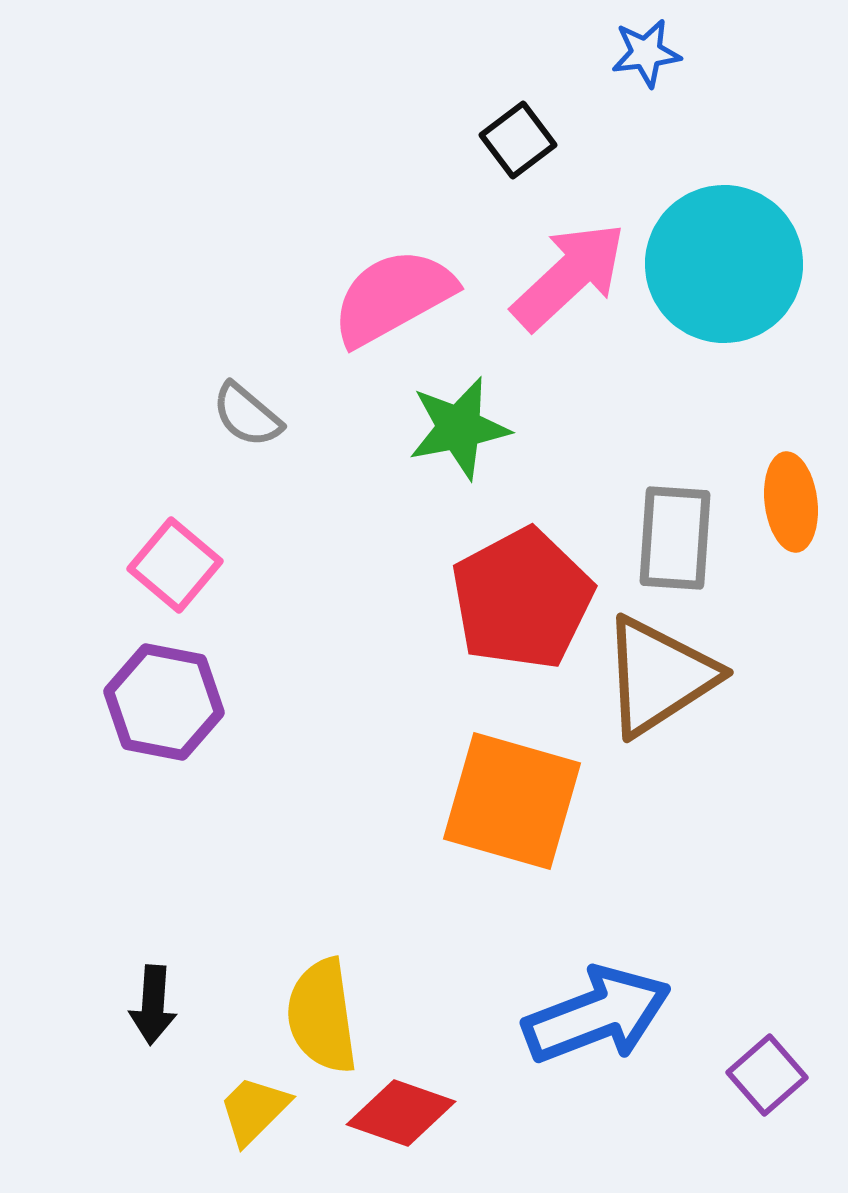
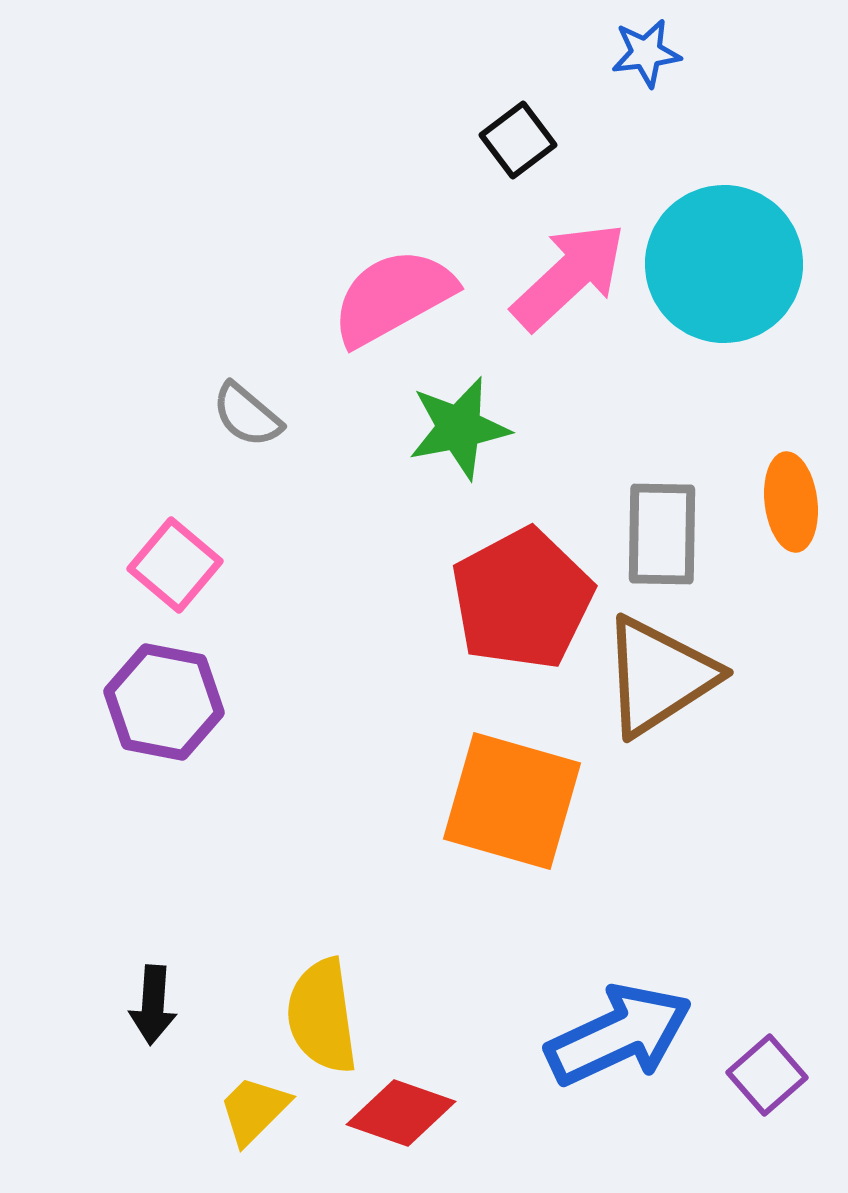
gray rectangle: moved 13 px left, 4 px up; rotated 3 degrees counterclockwise
blue arrow: moved 22 px right, 20 px down; rotated 4 degrees counterclockwise
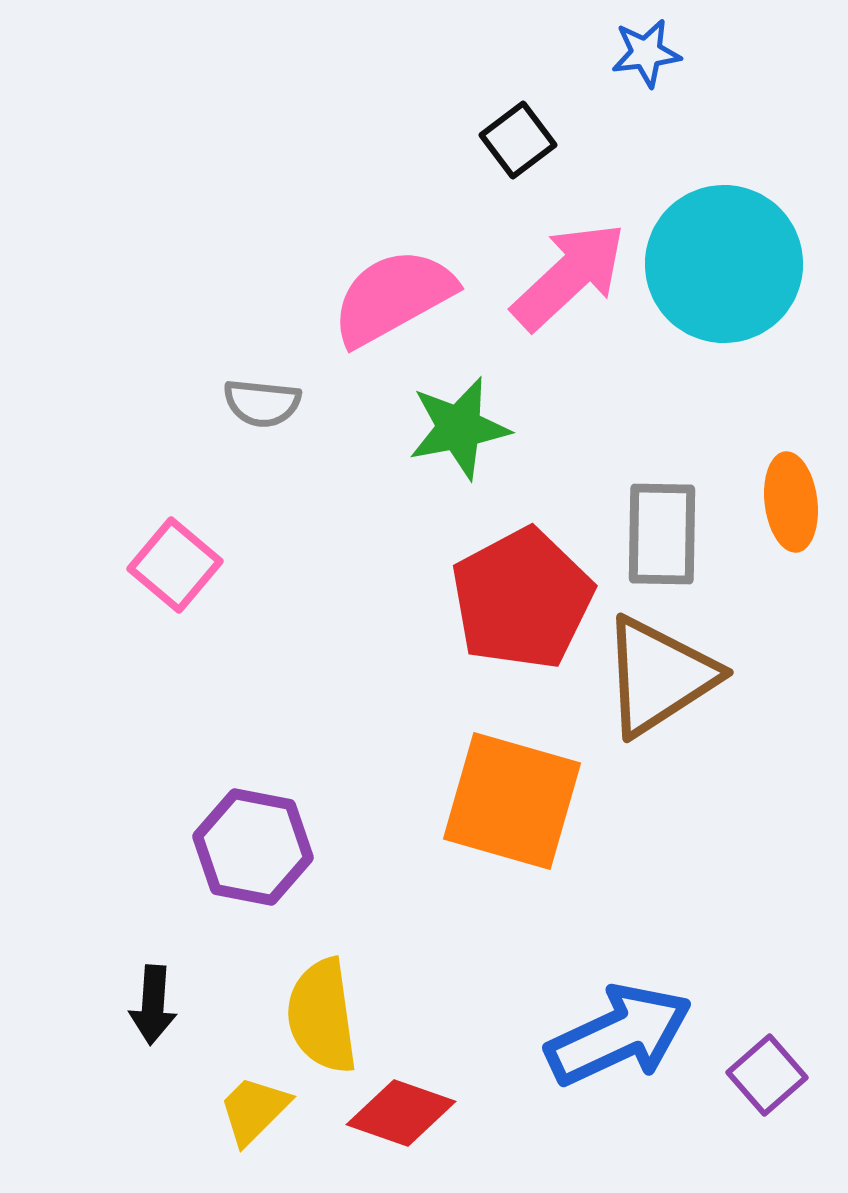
gray semicircle: moved 15 px right, 12 px up; rotated 34 degrees counterclockwise
purple hexagon: moved 89 px right, 145 px down
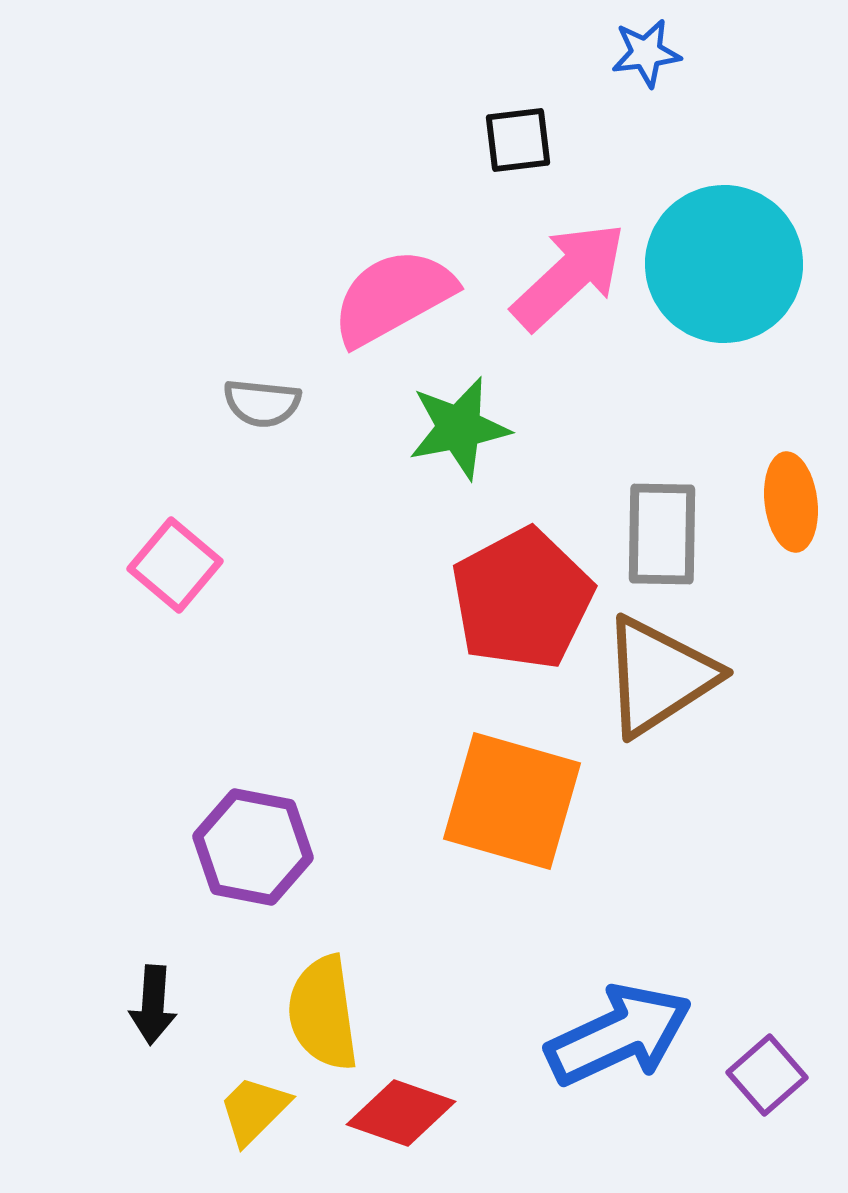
black square: rotated 30 degrees clockwise
yellow semicircle: moved 1 px right, 3 px up
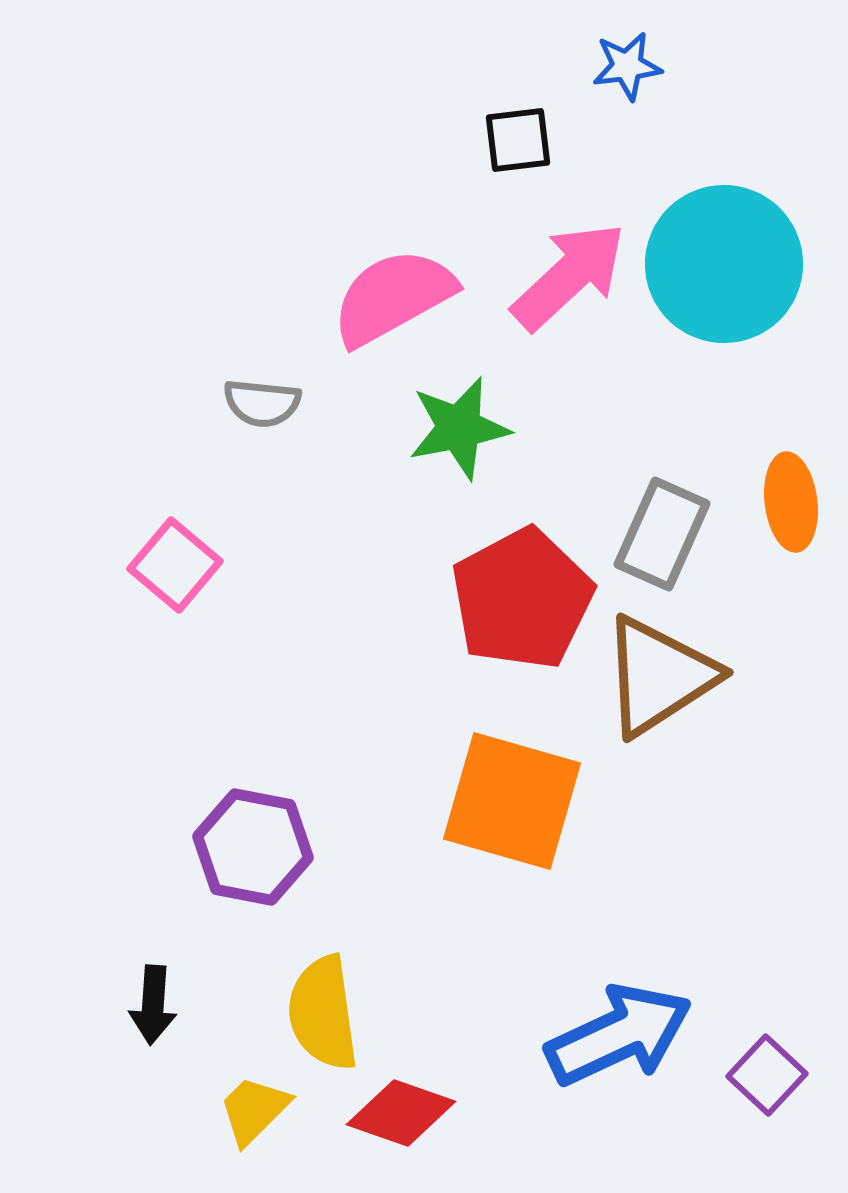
blue star: moved 19 px left, 13 px down
gray rectangle: rotated 23 degrees clockwise
purple square: rotated 6 degrees counterclockwise
